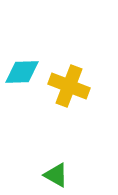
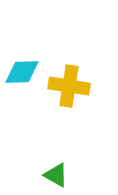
yellow cross: rotated 12 degrees counterclockwise
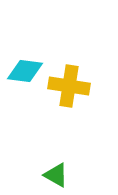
cyan diamond: moved 3 px right, 1 px up; rotated 9 degrees clockwise
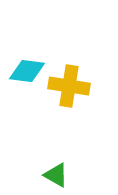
cyan diamond: moved 2 px right
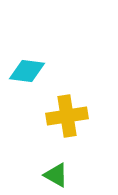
yellow cross: moved 2 px left, 30 px down; rotated 18 degrees counterclockwise
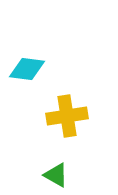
cyan diamond: moved 2 px up
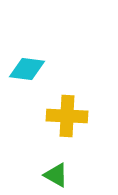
yellow cross: rotated 12 degrees clockwise
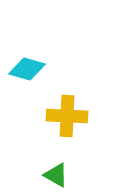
cyan diamond: rotated 9 degrees clockwise
